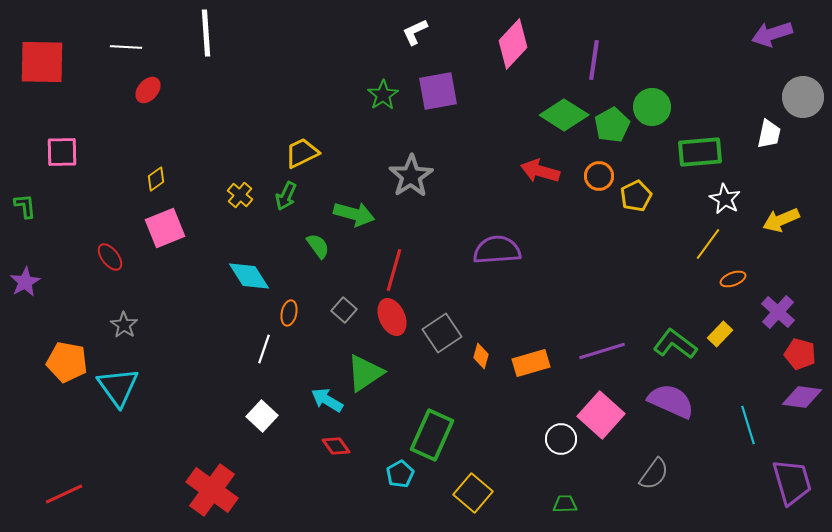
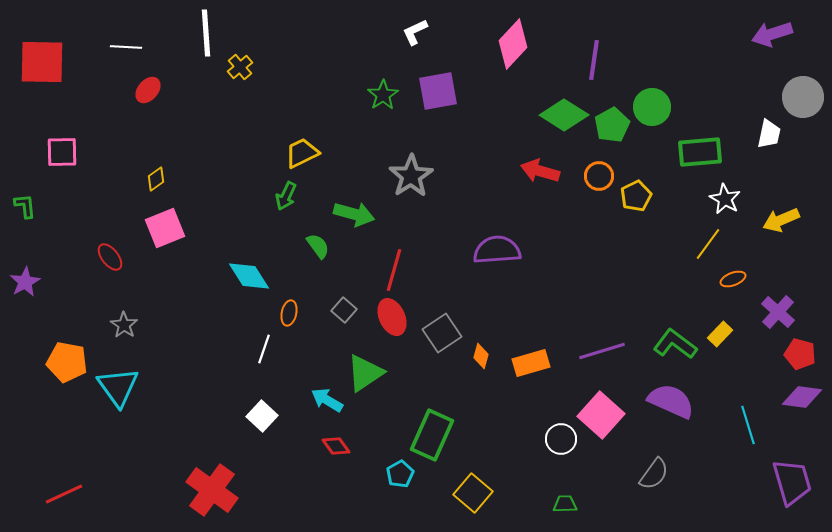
yellow cross at (240, 195): moved 128 px up; rotated 10 degrees clockwise
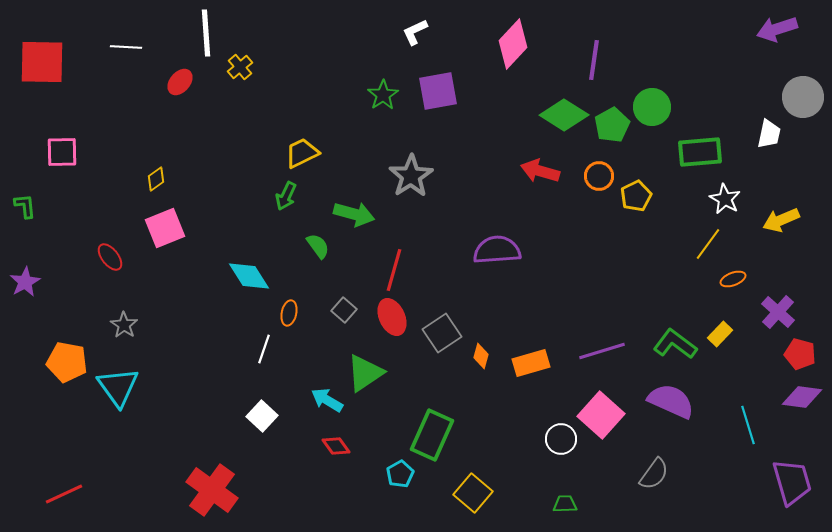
purple arrow at (772, 34): moved 5 px right, 5 px up
red ellipse at (148, 90): moved 32 px right, 8 px up
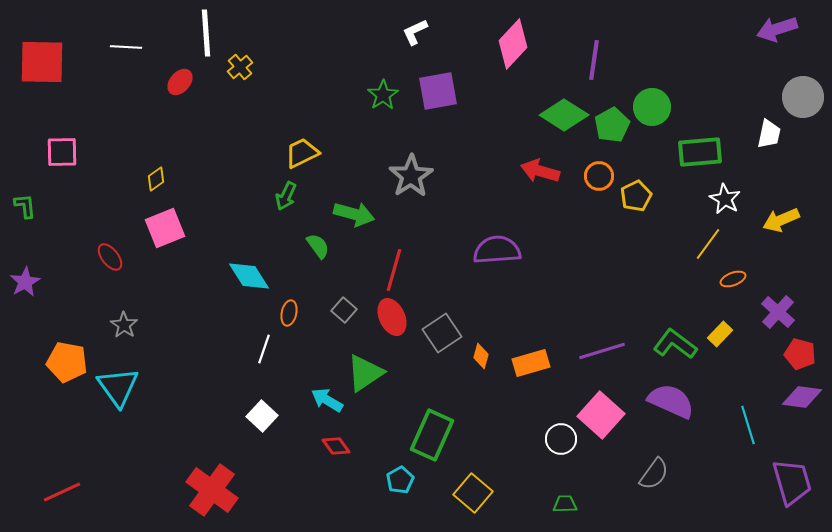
cyan pentagon at (400, 474): moved 6 px down
red line at (64, 494): moved 2 px left, 2 px up
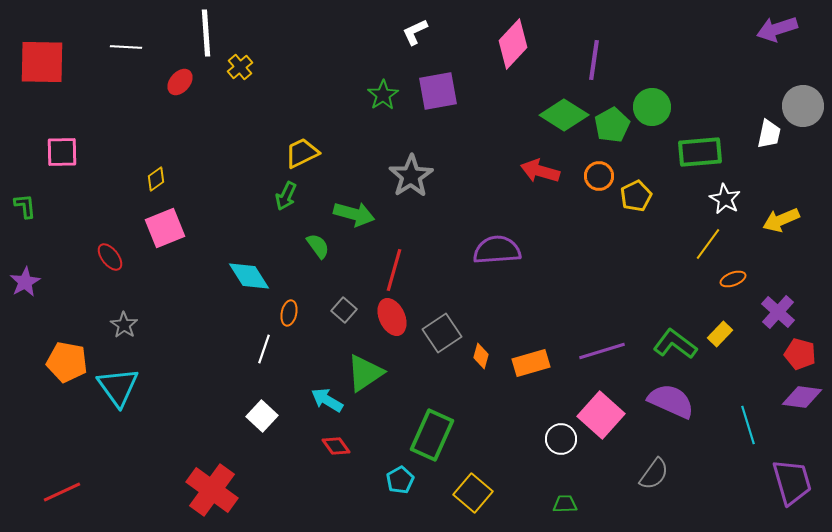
gray circle at (803, 97): moved 9 px down
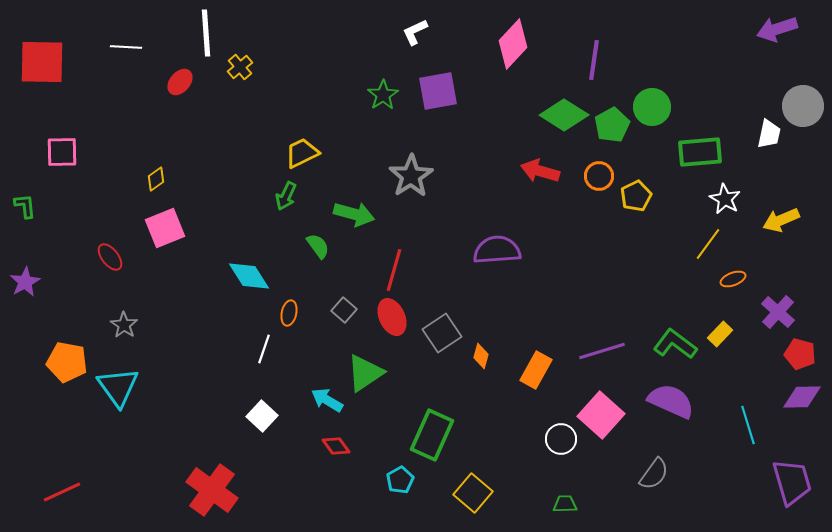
orange rectangle at (531, 363): moved 5 px right, 7 px down; rotated 45 degrees counterclockwise
purple diamond at (802, 397): rotated 9 degrees counterclockwise
